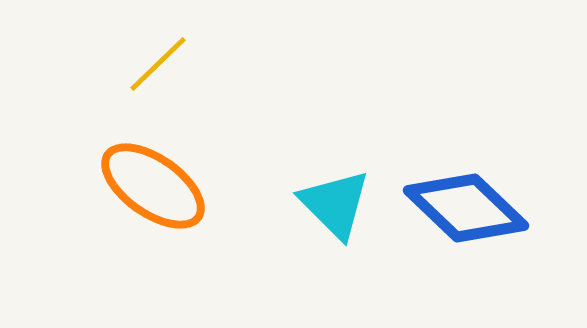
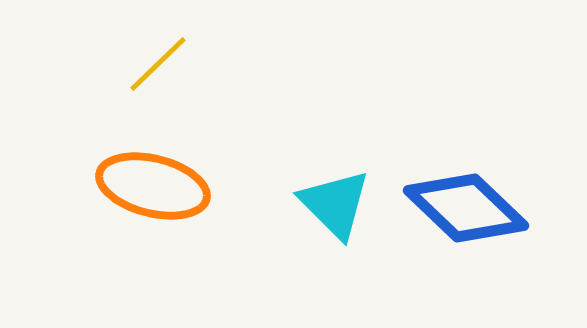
orange ellipse: rotated 21 degrees counterclockwise
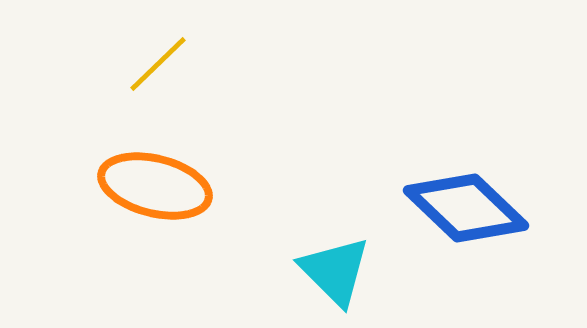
orange ellipse: moved 2 px right
cyan triangle: moved 67 px down
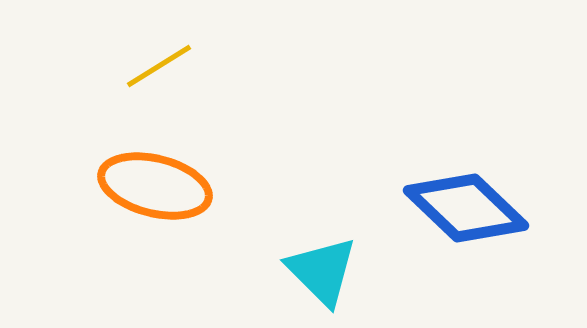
yellow line: moved 1 px right, 2 px down; rotated 12 degrees clockwise
cyan triangle: moved 13 px left
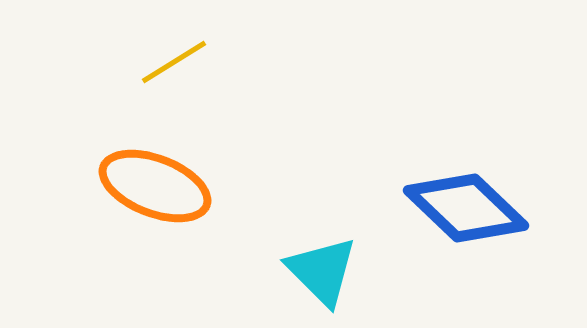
yellow line: moved 15 px right, 4 px up
orange ellipse: rotated 7 degrees clockwise
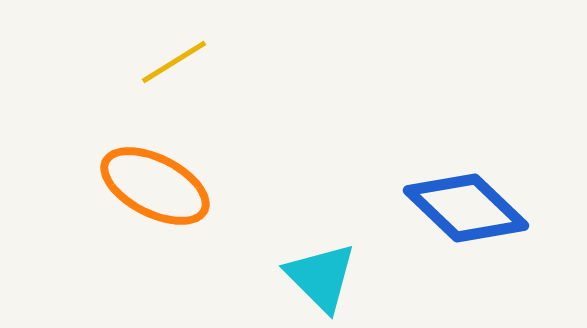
orange ellipse: rotated 6 degrees clockwise
cyan triangle: moved 1 px left, 6 px down
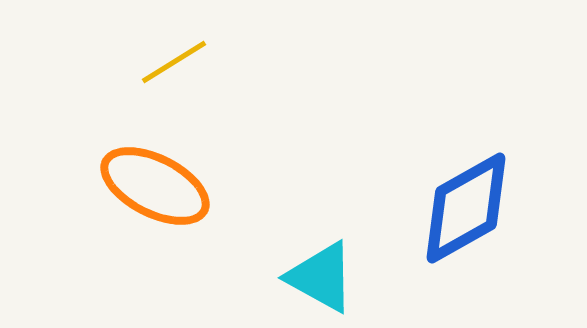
blue diamond: rotated 73 degrees counterclockwise
cyan triangle: rotated 16 degrees counterclockwise
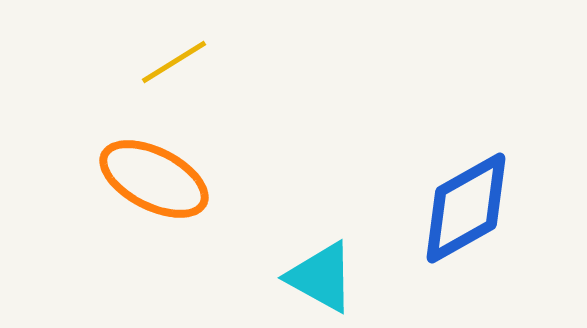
orange ellipse: moved 1 px left, 7 px up
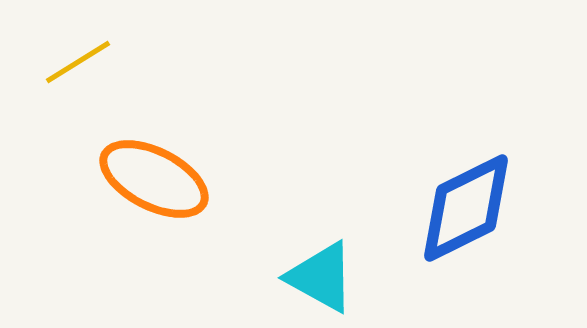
yellow line: moved 96 px left
blue diamond: rotated 3 degrees clockwise
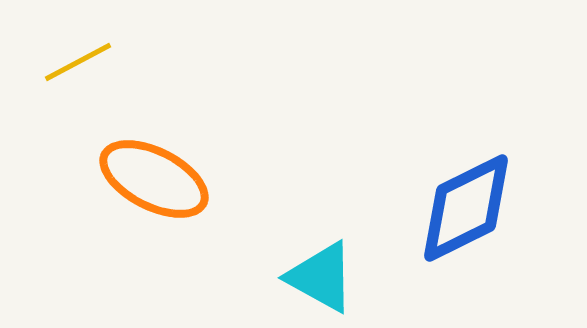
yellow line: rotated 4 degrees clockwise
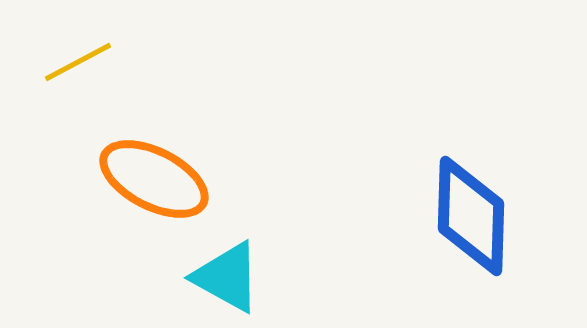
blue diamond: moved 5 px right, 8 px down; rotated 62 degrees counterclockwise
cyan triangle: moved 94 px left
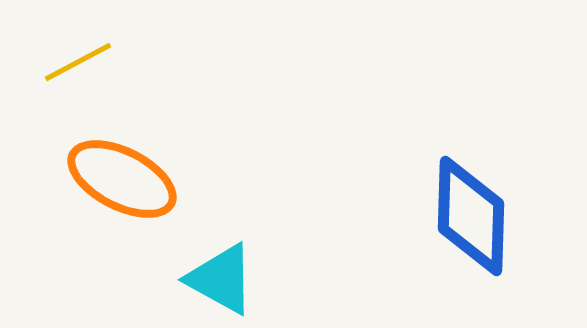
orange ellipse: moved 32 px left
cyan triangle: moved 6 px left, 2 px down
